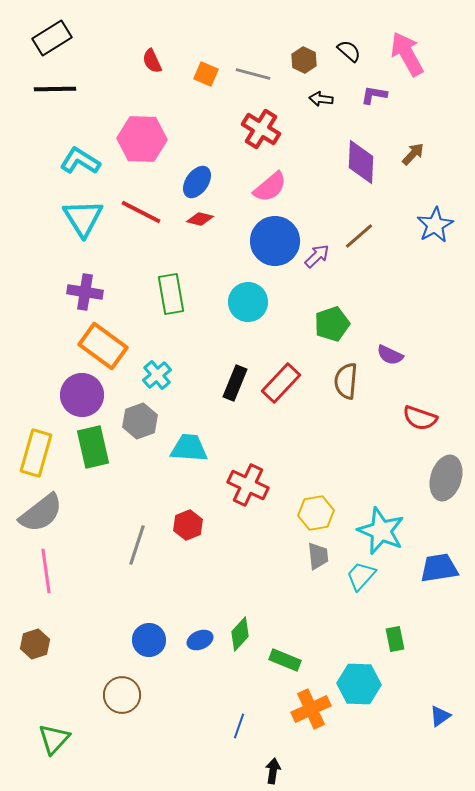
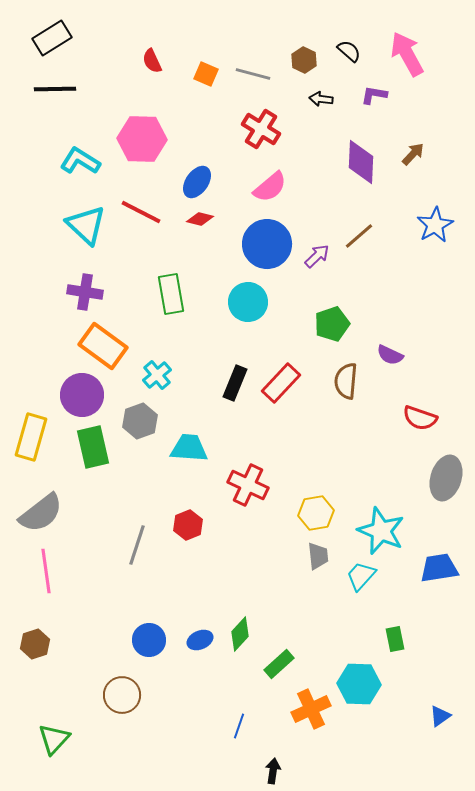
cyan triangle at (83, 218): moved 3 px right, 7 px down; rotated 15 degrees counterclockwise
blue circle at (275, 241): moved 8 px left, 3 px down
yellow rectangle at (36, 453): moved 5 px left, 16 px up
green rectangle at (285, 660): moved 6 px left, 4 px down; rotated 64 degrees counterclockwise
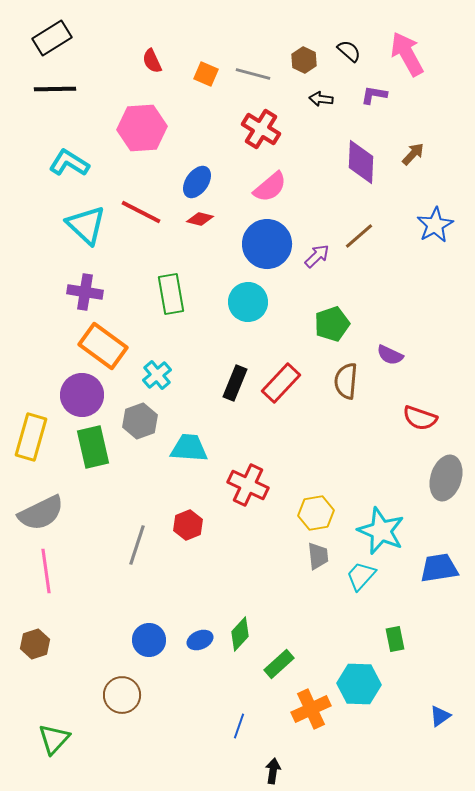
pink hexagon at (142, 139): moved 11 px up; rotated 6 degrees counterclockwise
cyan L-shape at (80, 161): moved 11 px left, 2 px down
gray semicircle at (41, 513): rotated 12 degrees clockwise
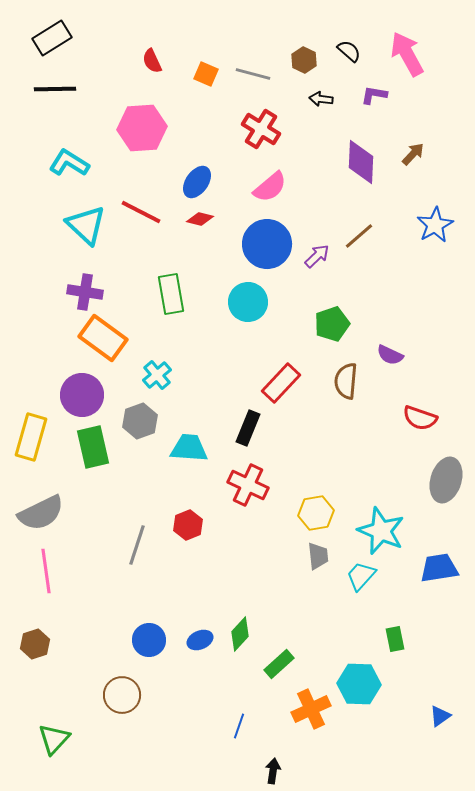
orange rectangle at (103, 346): moved 8 px up
black rectangle at (235, 383): moved 13 px right, 45 px down
gray ellipse at (446, 478): moved 2 px down
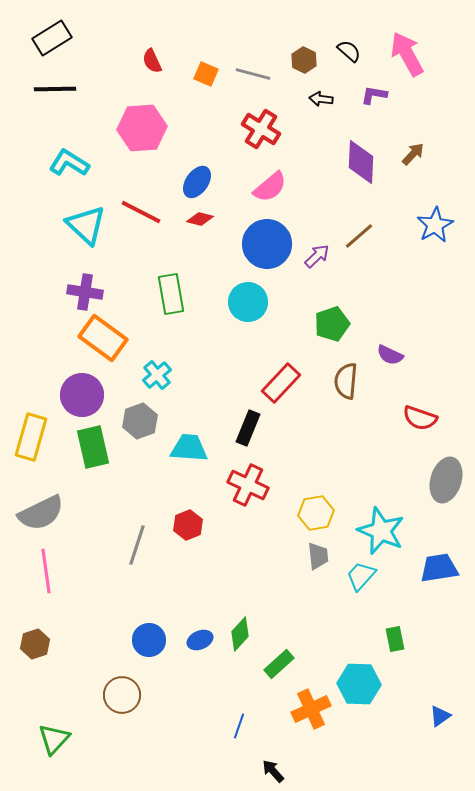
black arrow at (273, 771): rotated 50 degrees counterclockwise
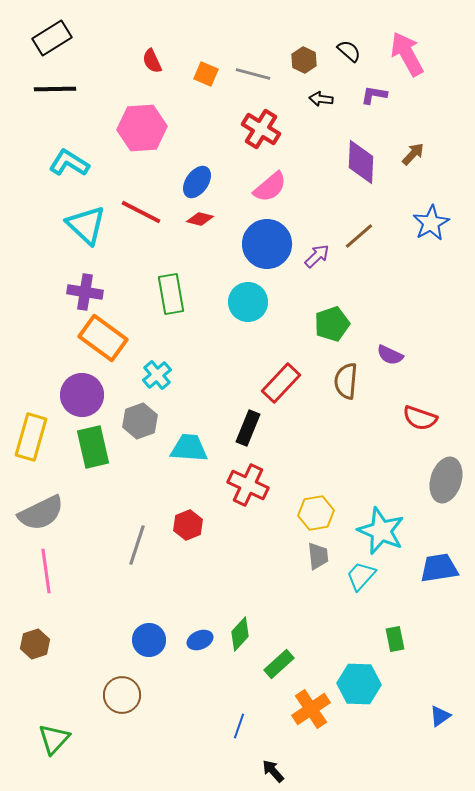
blue star at (435, 225): moved 4 px left, 2 px up
orange cross at (311, 709): rotated 9 degrees counterclockwise
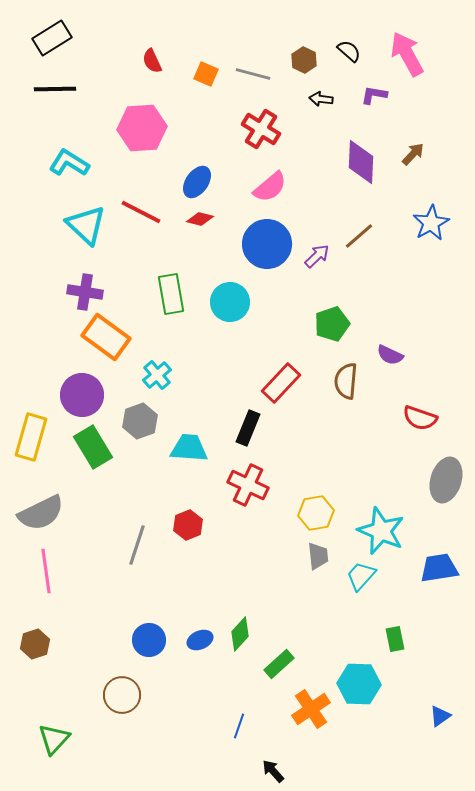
cyan circle at (248, 302): moved 18 px left
orange rectangle at (103, 338): moved 3 px right, 1 px up
green rectangle at (93, 447): rotated 18 degrees counterclockwise
